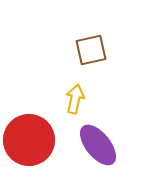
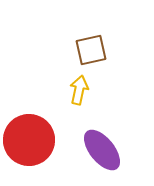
yellow arrow: moved 4 px right, 9 px up
purple ellipse: moved 4 px right, 5 px down
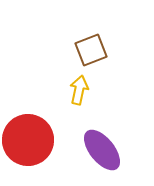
brown square: rotated 8 degrees counterclockwise
red circle: moved 1 px left
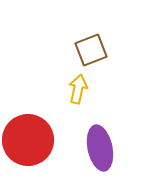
yellow arrow: moved 1 px left, 1 px up
purple ellipse: moved 2 px left, 2 px up; rotated 27 degrees clockwise
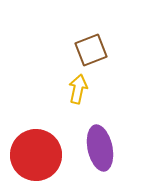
red circle: moved 8 px right, 15 px down
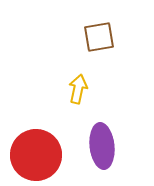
brown square: moved 8 px right, 13 px up; rotated 12 degrees clockwise
purple ellipse: moved 2 px right, 2 px up; rotated 6 degrees clockwise
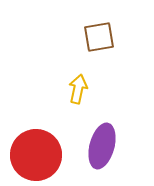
purple ellipse: rotated 21 degrees clockwise
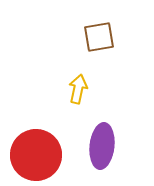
purple ellipse: rotated 9 degrees counterclockwise
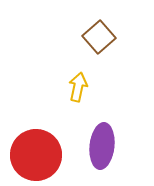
brown square: rotated 32 degrees counterclockwise
yellow arrow: moved 2 px up
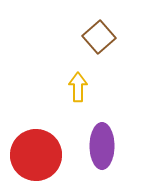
yellow arrow: rotated 12 degrees counterclockwise
purple ellipse: rotated 6 degrees counterclockwise
